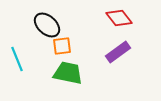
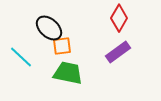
red diamond: rotated 68 degrees clockwise
black ellipse: moved 2 px right, 3 px down
cyan line: moved 4 px right, 2 px up; rotated 25 degrees counterclockwise
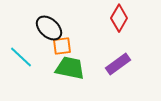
purple rectangle: moved 12 px down
green trapezoid: moved 2 px right, 5 px up
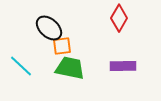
cyan line: moved 9 px down
purple rectangle: moved 5 px right, 2 px down; rotated 35 degrees clockwise
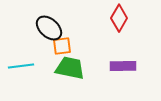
cyan line: rotated 50 degrees counterclockwise
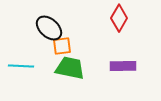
cyan line: rotated 10 degrees clockwise
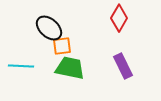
purple rectangle: rotated 65 degrees clockwise
